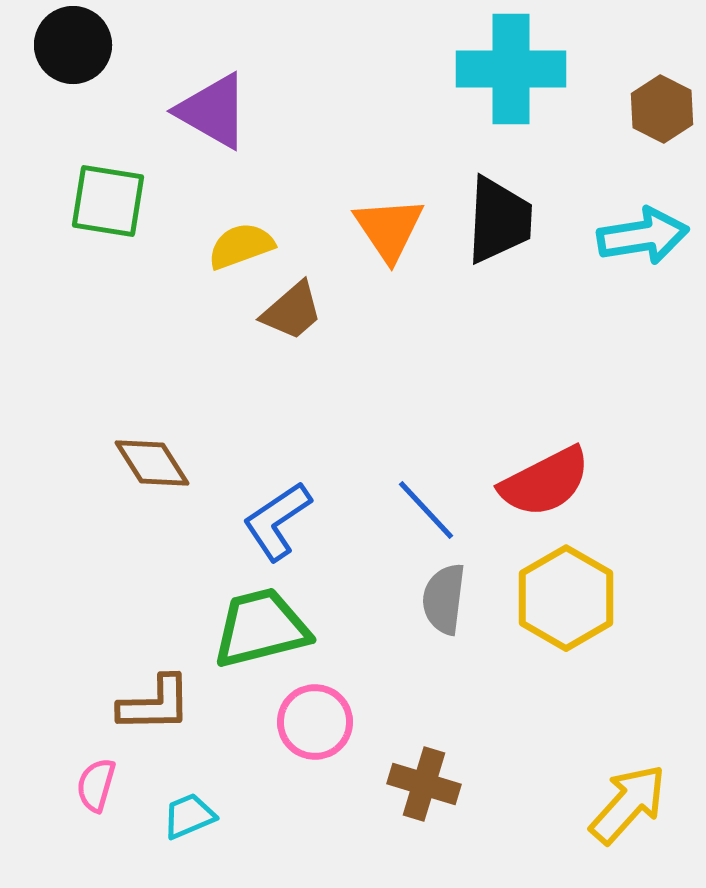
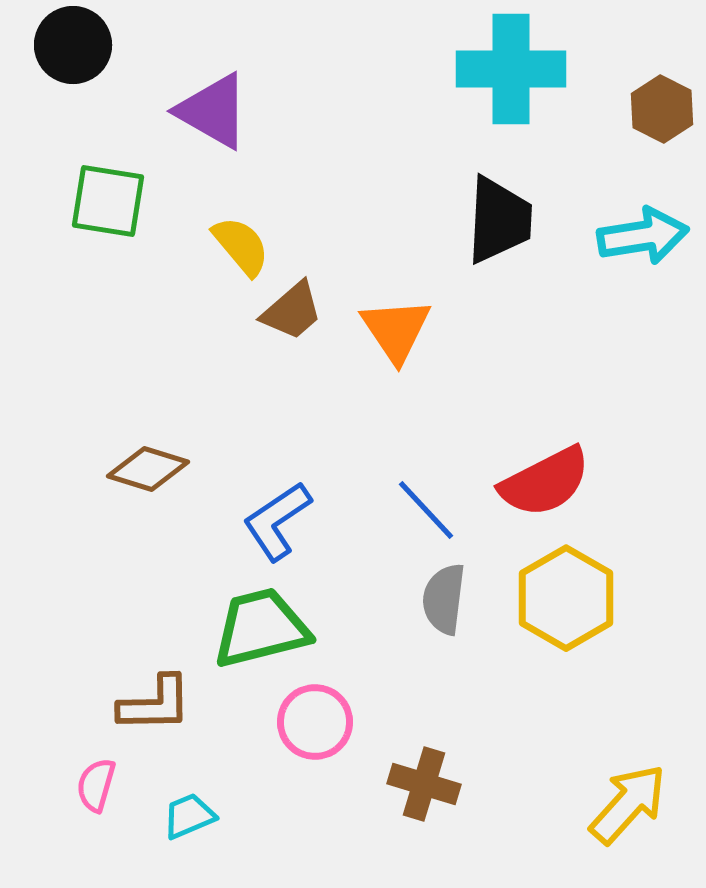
orange triangle: moved 7 px right, 101 px down
yellow semicircle: rotated 70 degrees clockwise
brown diamond: moved 4 px left, 6 px down; rotated 40 degrees counterclockwise
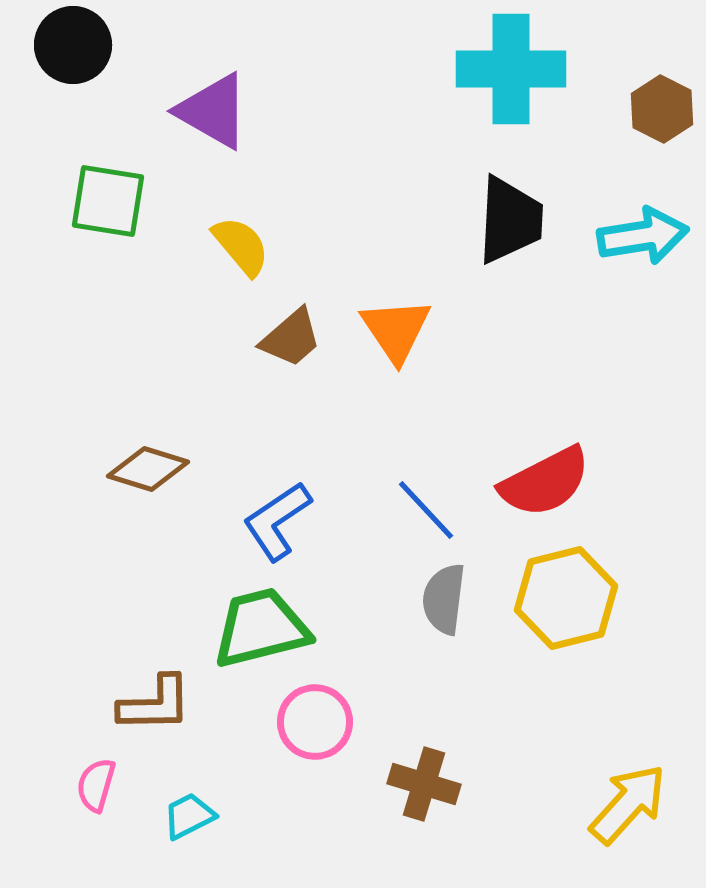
black trapezoid: moved 11 px right
brown trapezoid: moved 1 px left, 27 px down
yellow hexagon: rotated 16 degrees clockwise
cyan trapezoid: rotated 4 degrees counterclockwise
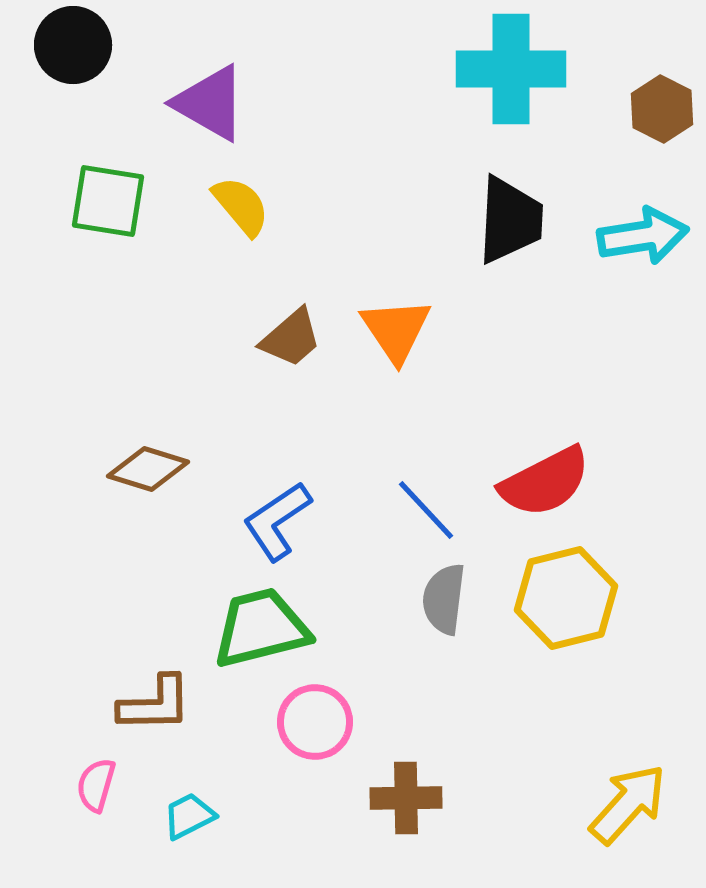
purple triangle: moved 3 px left, 8 px up
yellow semicircle: moved 40 px up
brown cross: moved 18 px left, 14 px down; rotated 18 degrees counterclockwise
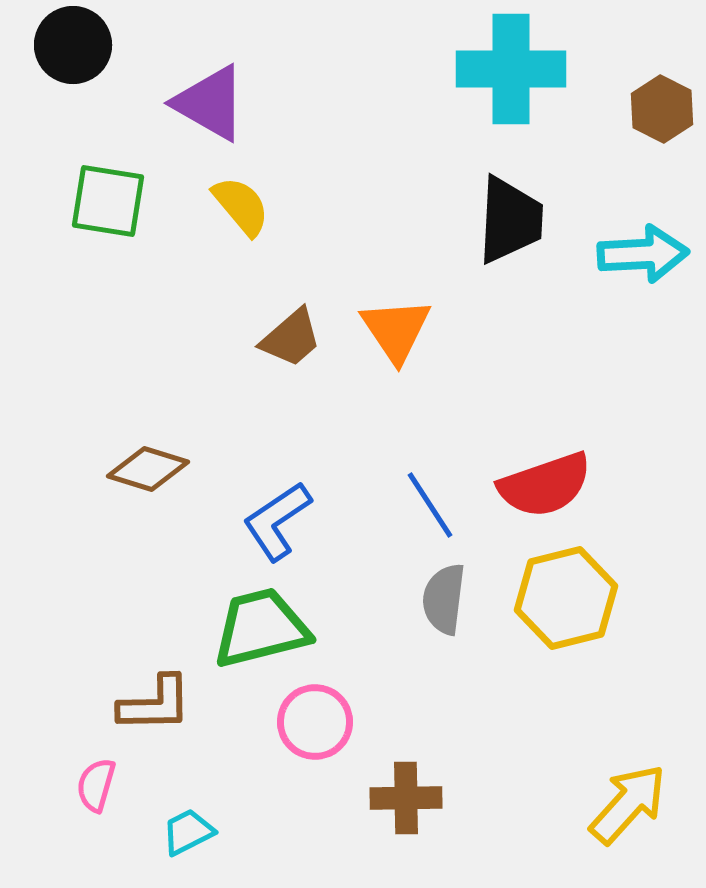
cyan arrow: moved 18 px down; rotated 6 degrees clockwise
red semicircle: moved 3 px down; rotated 8 degrees clockwise
blue line: moved 4 px right, 5 px up; rotated 10 degrees clockwise
cyan trapezoid: moved 1 px left, 16 px down
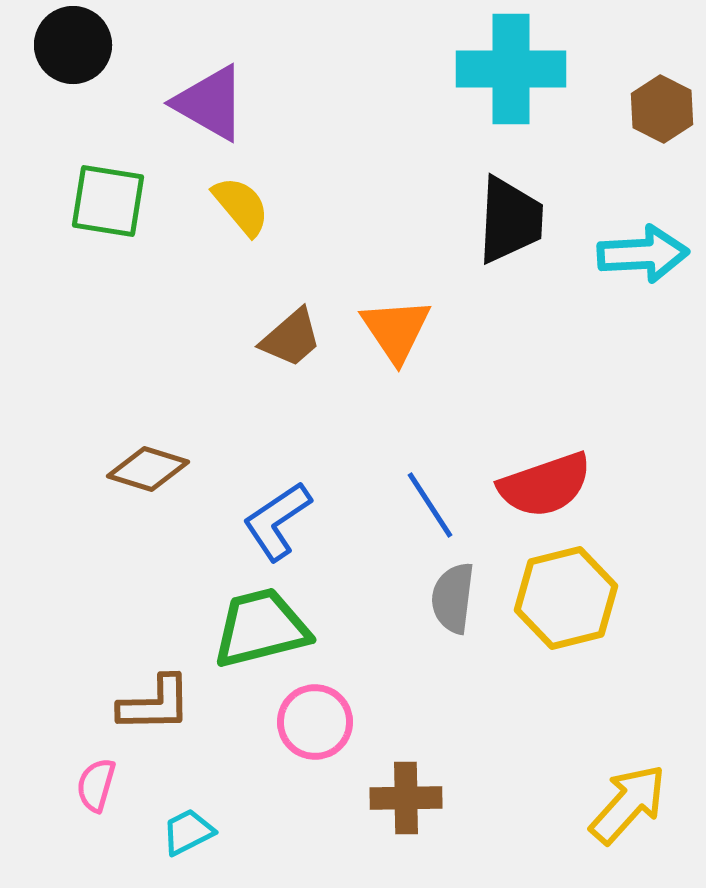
gray semicircle: moved 9 px right, 1 px up
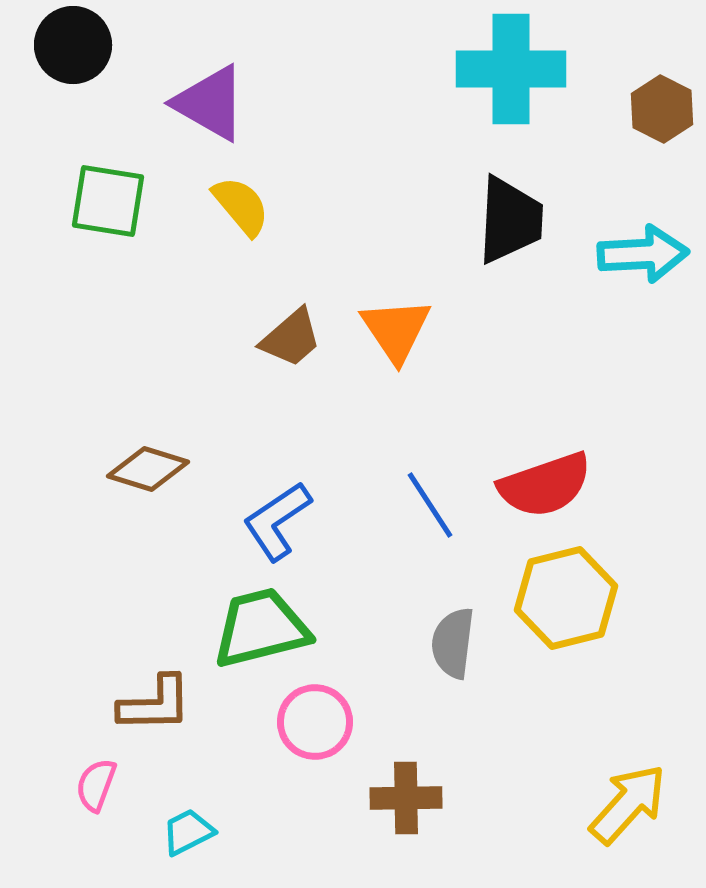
gray semicircle: moved 45 px down
pink semicircle: rotated 4 degrees clockwise
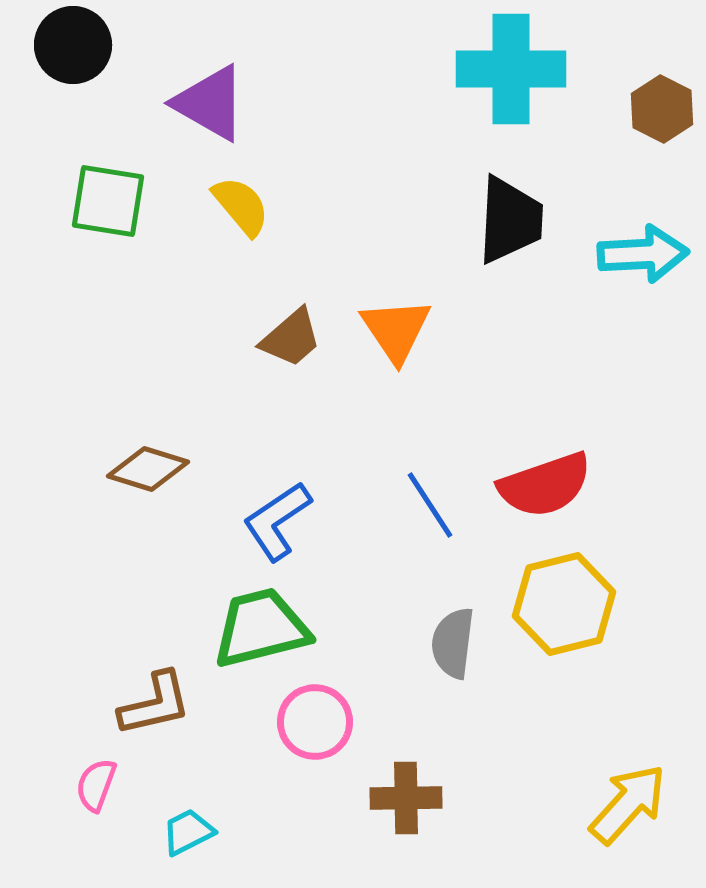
yellow hexagon: moved 2 px left, 6 px down
brown L-shape: rotated 12 degrees counterclockwise
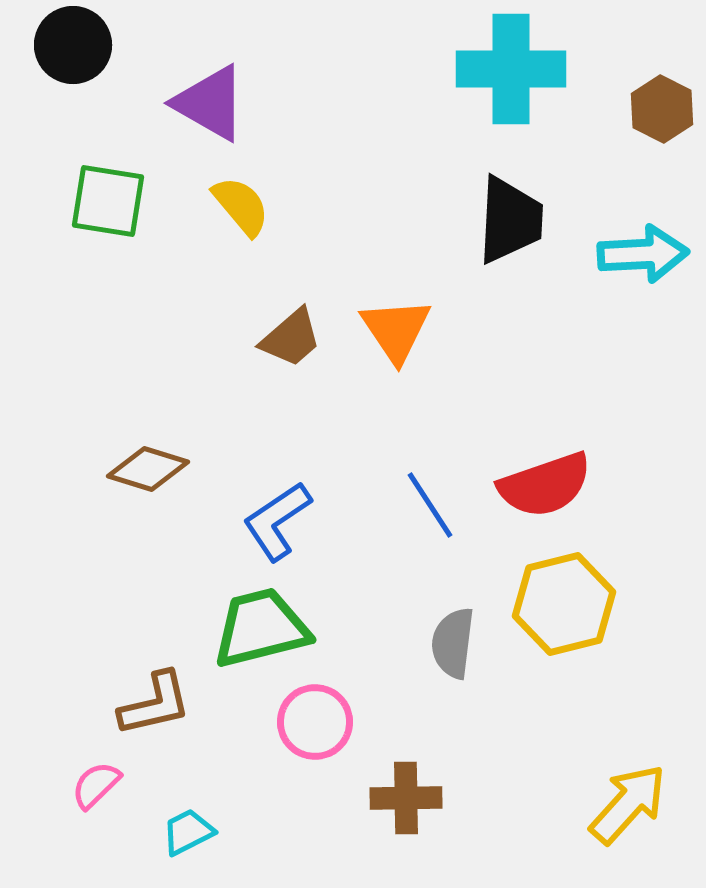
pink semicircle: rotated 26 degrees clockwise
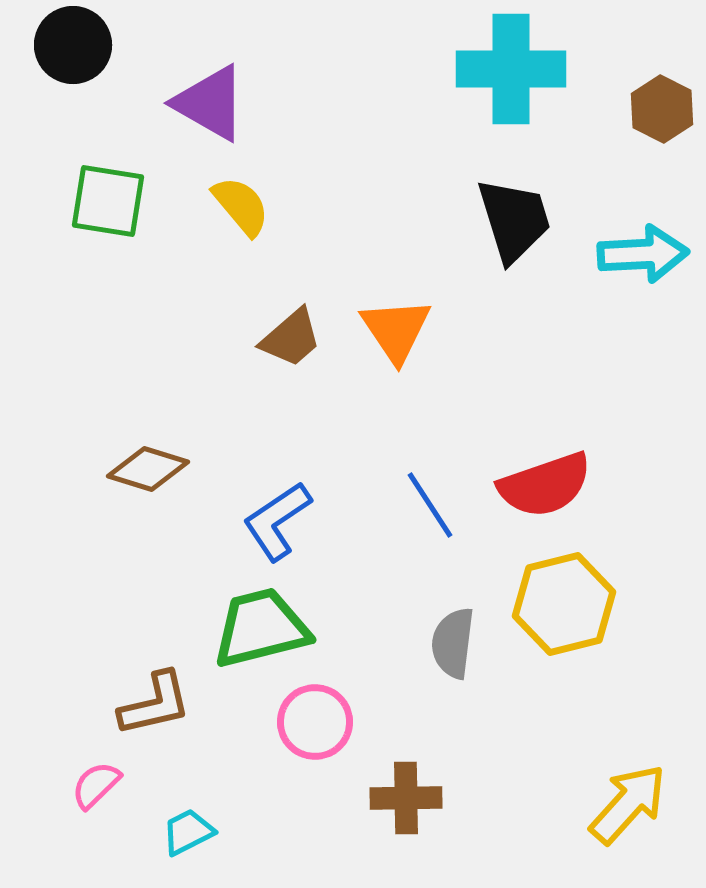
black trapezoid: moved 4 px right; rotated 20 degrees counterclockwise
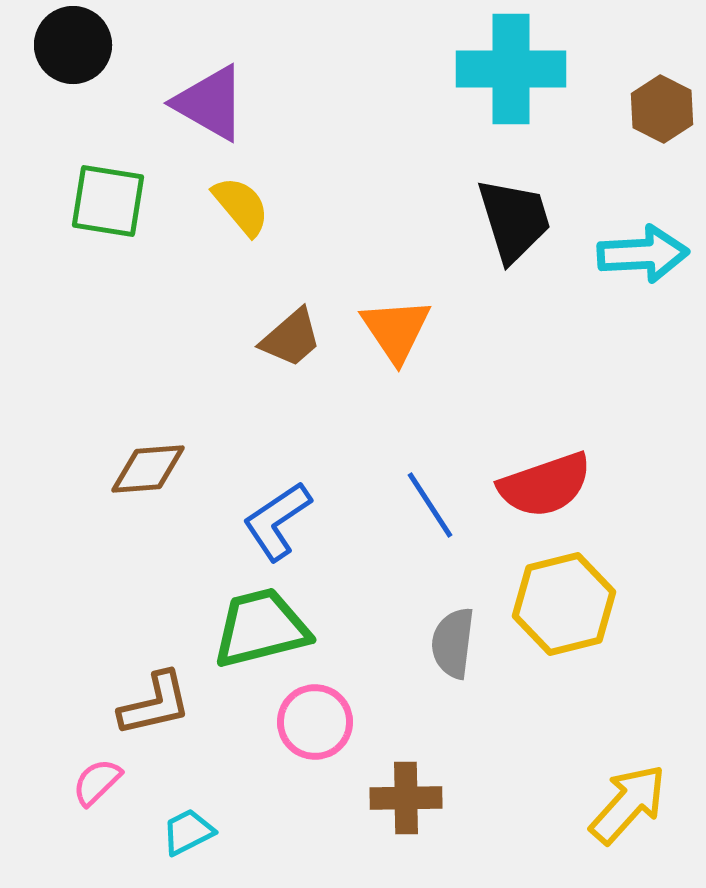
brown diamond: rotated 22 degrees counterclockwise
pink semicircle: moved 1 px right, 3 px up
